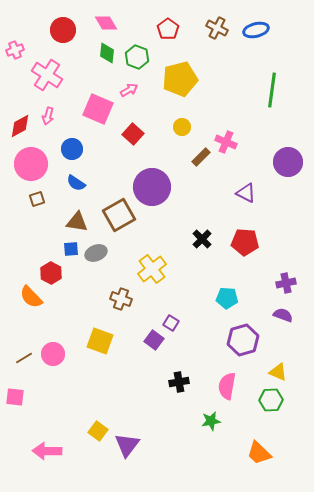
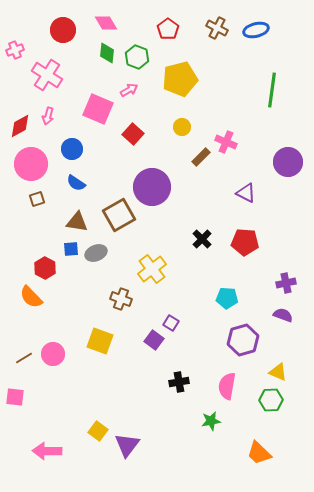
red hexagon at (51, 273): moved 6 px left, 5 px up
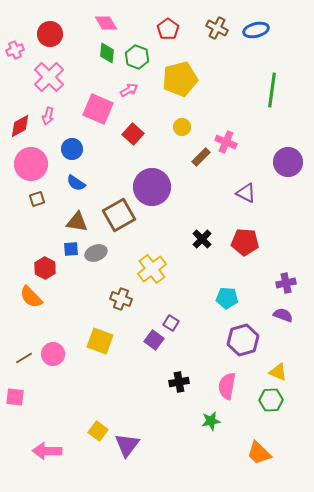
red circle at (63, 30): moved 13 px left, 4 px down
pink cross at (47, 75): moved 2 px right, 2 px down; rotated 12 degrees clockwise
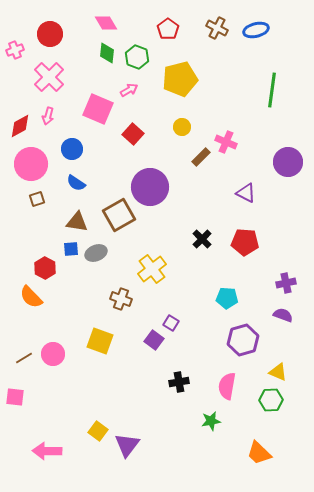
purple circle at (152, 187): moved 2 px left
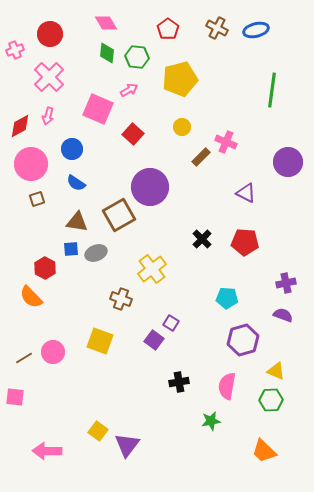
green hexagon at (137, 57): rotated 15 degrees counterclockwise
pink circle at (53, 354): moved 2 px up
yellow triangle at (278, 372): moved 2 px left, 1 px up
orange trapezoid at (259, 453): moved 5 px right, 2 px up
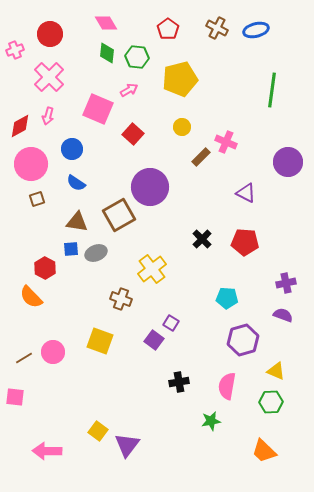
green hexagon at (271, 400): moved 2 px down
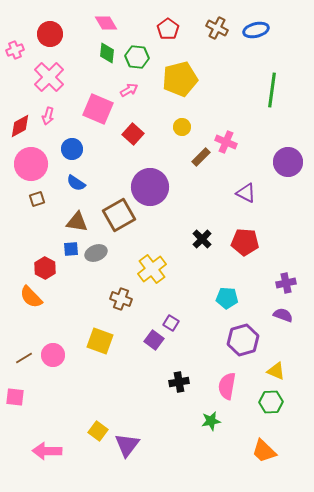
pink circle at (53, 352): moved 3 px down
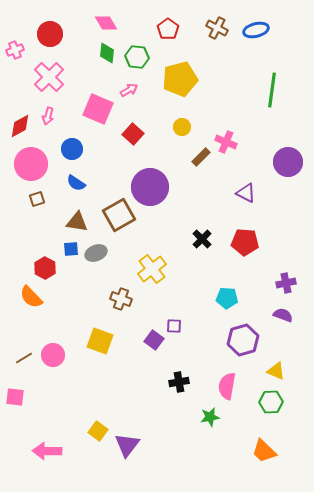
purple square at (171, 323): moved 3 px right, 3 px down; rotated 28 degrees counterclockwise
green star at (211, 421): moved 1 px left, 4 px up
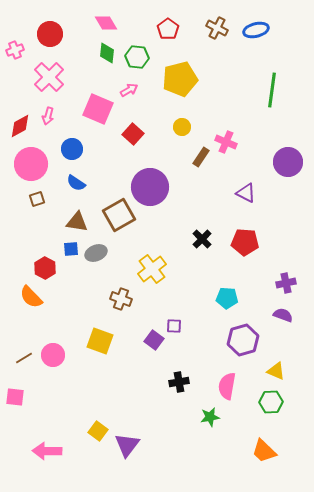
brown rectangle at (201, 157): rotated 12 degrees counterclockwise
